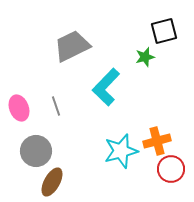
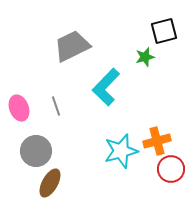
brown ellipse: moved 2 px left, 1 px down
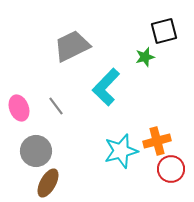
gray line: rotated 18 degrees counterclockwise
brown ellipse: moved 2 px left
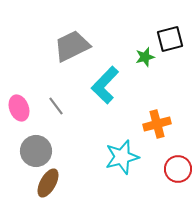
black square: moved 6 px right, 8 px down
cyan L-shape: moved 1 px left, 2 px up
orange cross: moved 17 px up
cyan star: moved 1 px right, 6 px down
red circle: moved 7 px right
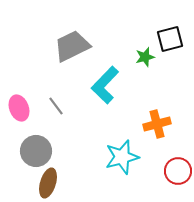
red circle: moved 2 px down
brown ellipse: rotated 12 degrees counterclockwise
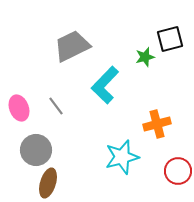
gray circle: moved 1 px up
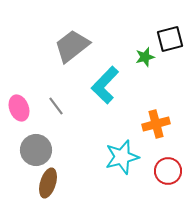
gray trapezoid: rotated 12 degrees counterclockwise
orange cross: moved 1 px left
red circle: moved 10 px left
